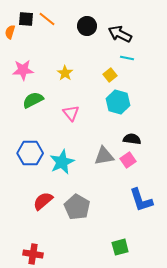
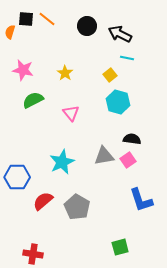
pink star: rotated 15 degrees clockwise
blue hexagon: moved 13 px left, 24 px down
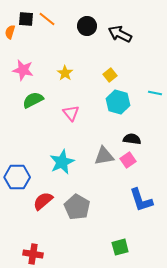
cyan line: moved 28 px right, 35 px down
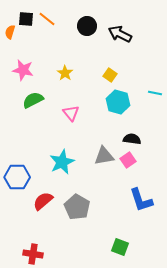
yellow square: rotated 16 degrees counterclockwise
green square: rotated 36 degrees clockwise
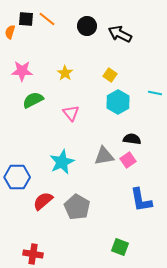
pink star: moved 1 px left, 1 px down; rotated 10 degrees counterclockwise
cyan hexagon: rotated 15 degrees clockwise
blue L-shape: rotated 8 degrees clockwise
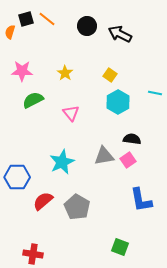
black square: rotated 21 degrees counterclockwise
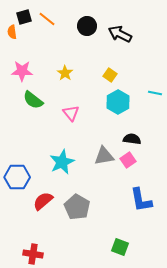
black square: moved 2 px left, 2 px up
orange semicircle: moved 2 px right; rotated 24 degrees counterclockwise
green semicircle: rotated 115 degrees counterclockwise
